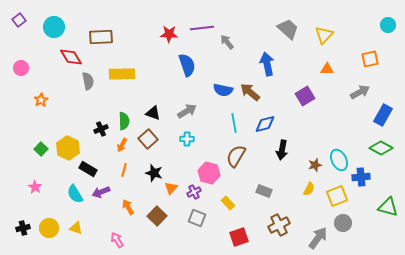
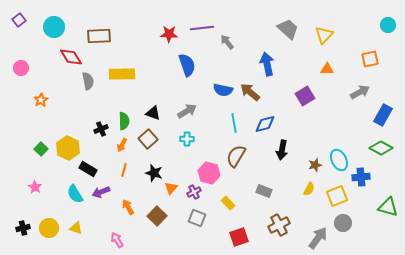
brown rectangle at (101, 37): moved 2 px left, 1 px up
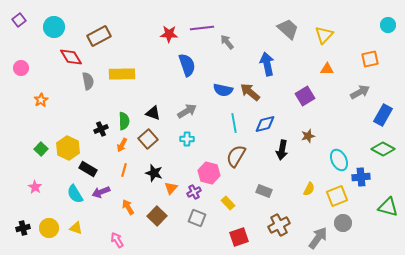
brown rectangle at (99, 36): rotated 25 degrees counterclockwise
green diamond at (381, 148): moved 2 px right, 1 px down
brown star at (315, 165): moved 7 px left, 29 px up
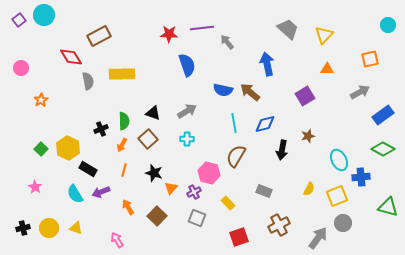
cyan circle at (54, 27): moved 10 px left, 12 px up
blue rectangle at (383, 115): rotated 25 degrees clockwise
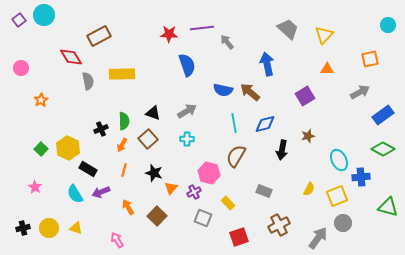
gray square at (197, 218): moved 6 px right
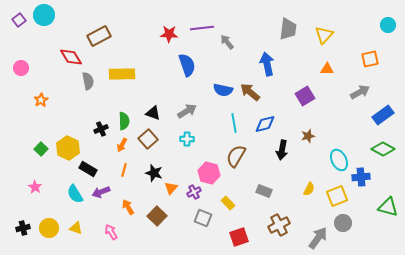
gray trapezoid at (288, 29): rotated 55 degrees clockwise
pink arrow at (117, 240): moved 6 px left, 8 px up
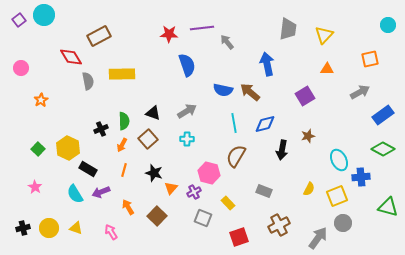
green square at (41, 149): moved 3 px left
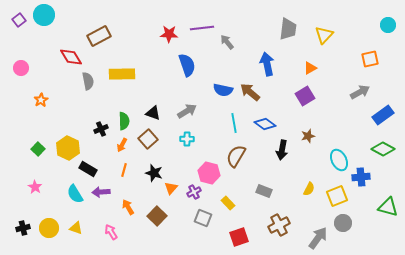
orange triangle at (327, 69): moved 17 px left, 1 px up; rotated 32 degrees counterclockwise
blue diamond at (265, 124): rotated 50 degrees clockwise
purple arrow at (101, 192): rotated 18 degrees clockwise
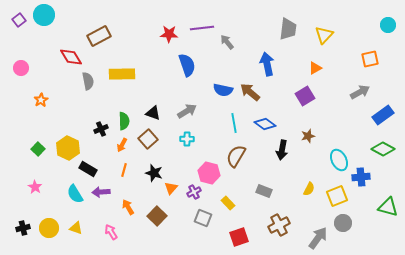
orange triangle at (310, 68): moved 5 px right
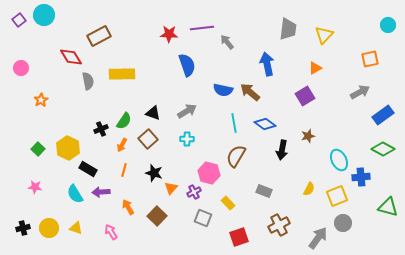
green semicircle at (124, 121): rotated 36 degrees clockwise
pink star at (35, 187): rotated 24 degrees counterclockwise
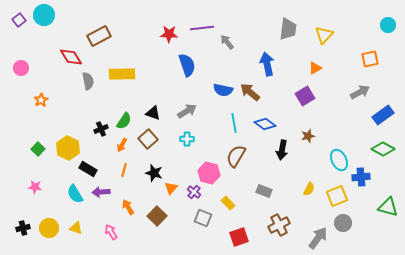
purple cross at (194, 192): rotated 24 degrees counterclockwise
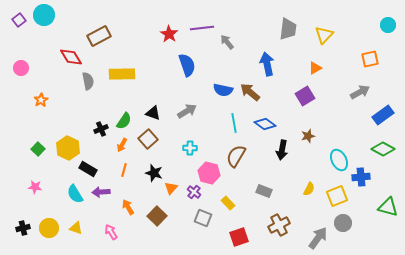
red star at (169, 34): rotated 30 degrees clockwise
cyan cross at (187, 139): moved 3 px right, 9 px down
